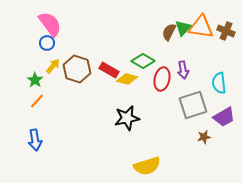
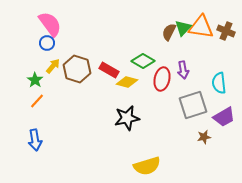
yellow diamond: moved 3 px down
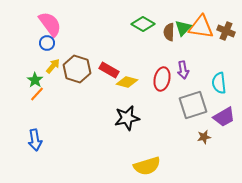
brown semicircle: rotated 24 degrees counterclockwise
green diamond: moved 37 px up
orange line: moved 7 px up
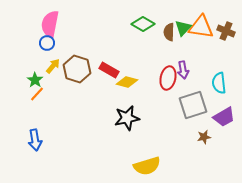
pink semicircle: rotated 132 degrees counterclockwise
red ellipse: moved 6 px right, 1 px up
